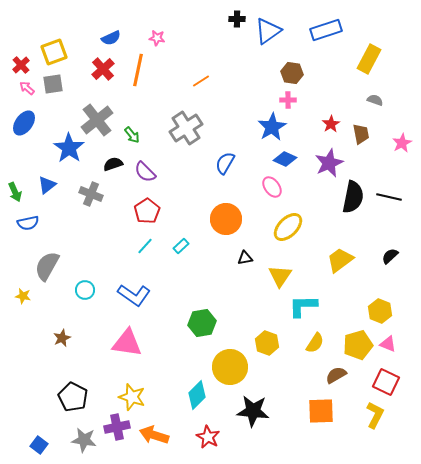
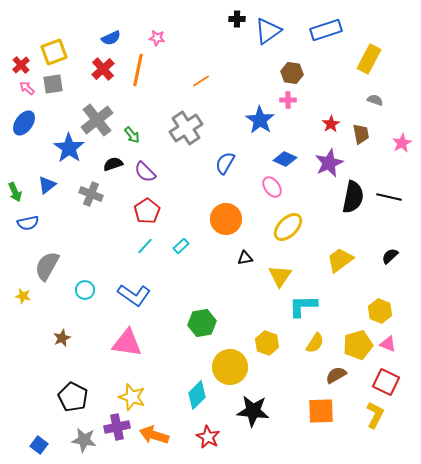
blue star at (272, 127): moved 12 px left, 7 px up; rotated 8 degrees counterclockwise
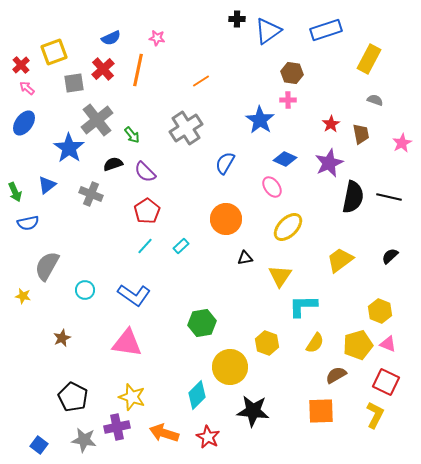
gray square at (53, 84): moved 21 px right, 1 px up
orange arrow at (154, 435): moved 10 px right, 2 px up
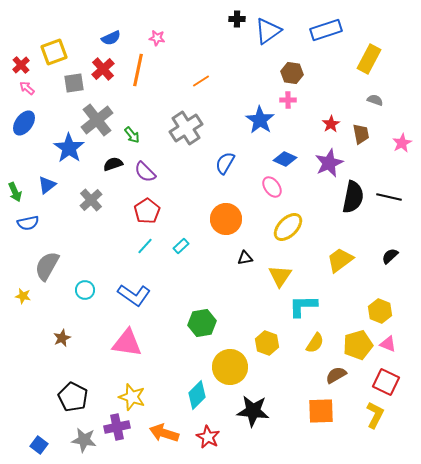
gray cross at (91, 194): moved 6 px down; rotated 25 degrees clockwise
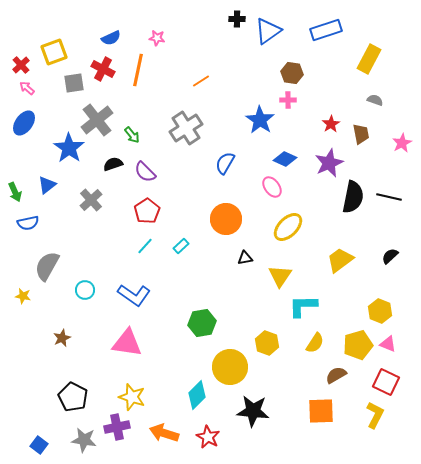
red cross at (103, 69): rotated 20 degrees counterclockwise
